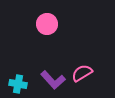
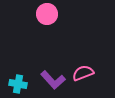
pink circle: moved 10 px up
pink semicircle: moved 1 px right; rotated 10 degrees clockwise
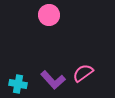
pink circle: moved 2 px right, 1 px down
pink semicircle: rotated 15 degrees counterclockwise
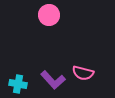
pink semicircle: rotated 130 degrees counterclockwise
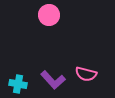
pink semicircle: moved 3 px right, 1 px down
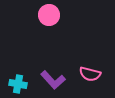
pink semicircle: moved 4 px right
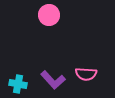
pink semicircle: moved 4 px left; rotated 10 degrees counterclockwise
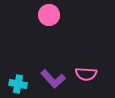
purple L-shape: moved 1 px up
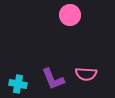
pink circle: moved 21 px right
purple L-shape: rotated 20 degrees clockwise
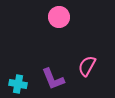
pink circle: moved 11 px left, 2 px down
pink semicircle: moved 1 px right, 8 px up; rotated 115 degrees clockwise
